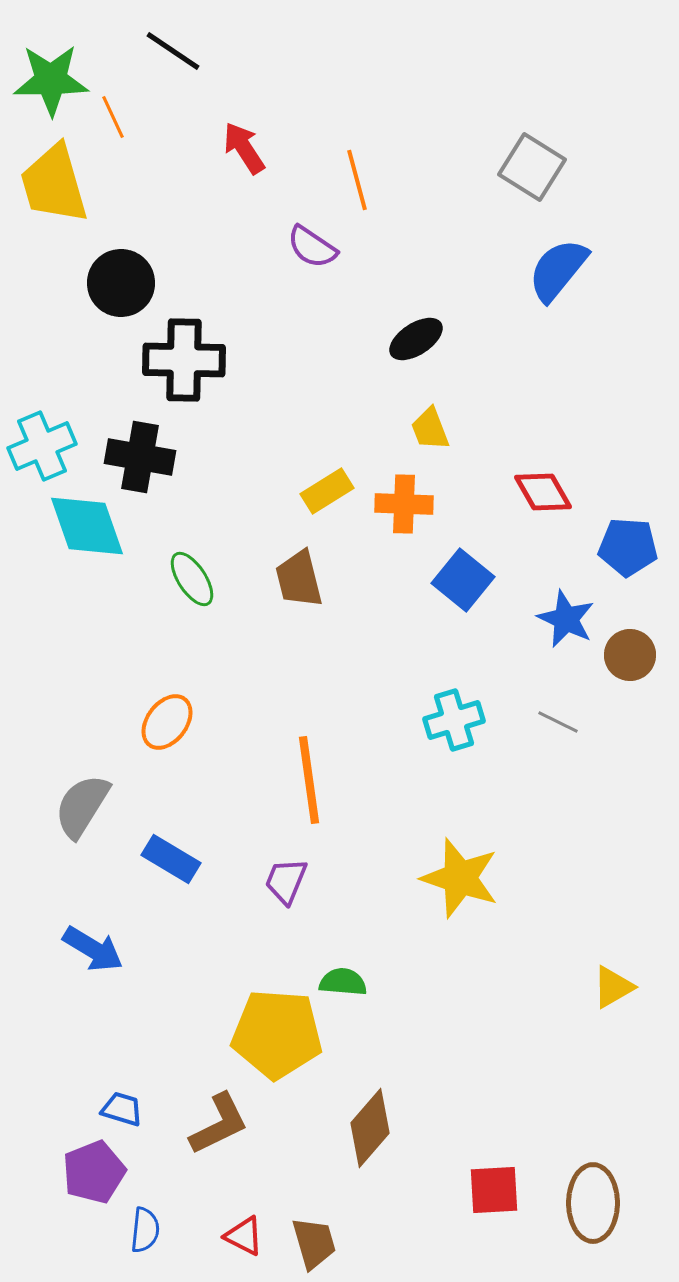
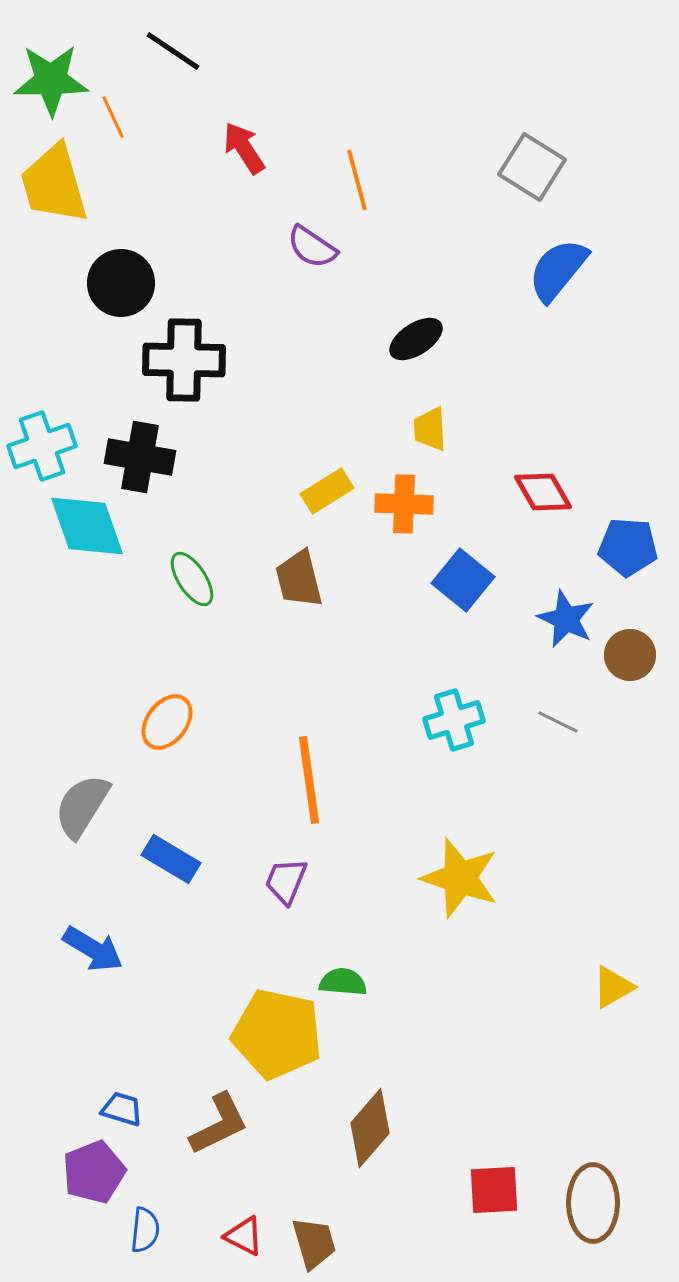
yellow trapezoid at (430, 429): rotated 18 degrees clockwise
cyan cross at (42, 446): rotated 4 degrees clockwise
yellow pentagon at (277, 1034): rotated 8 degrees clockwise
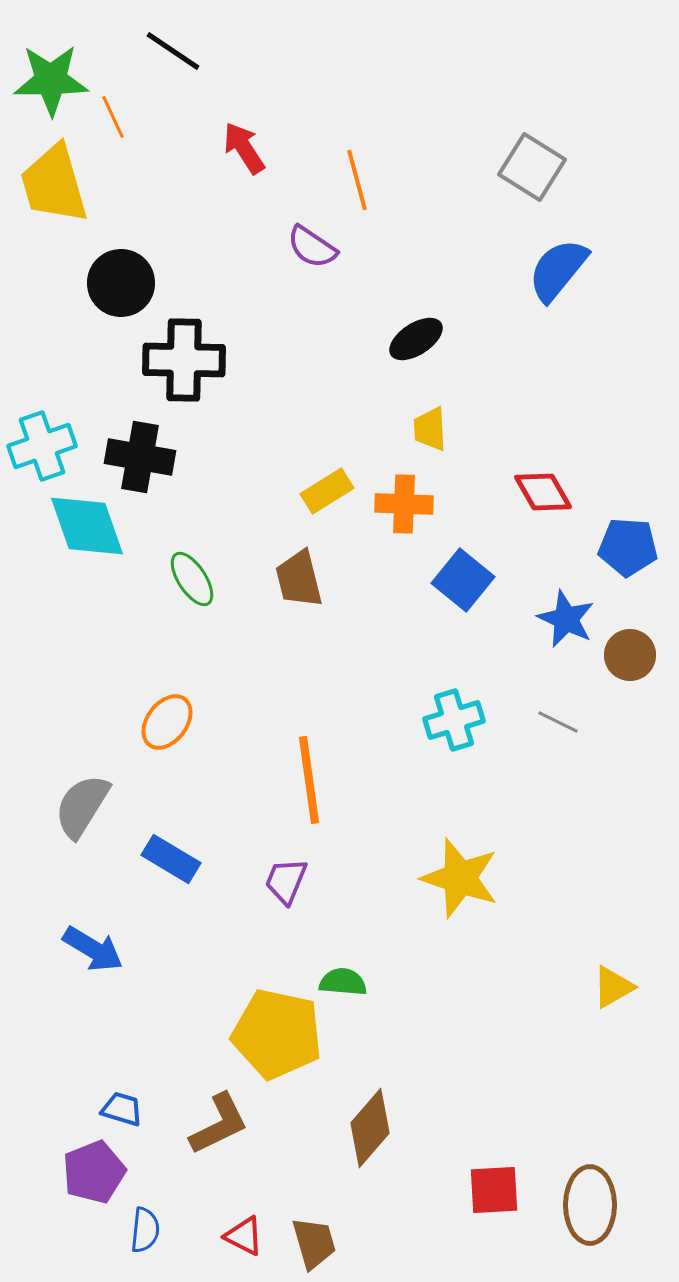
brown ellipse at (593, 1203): moved 3 px left, 2 px down
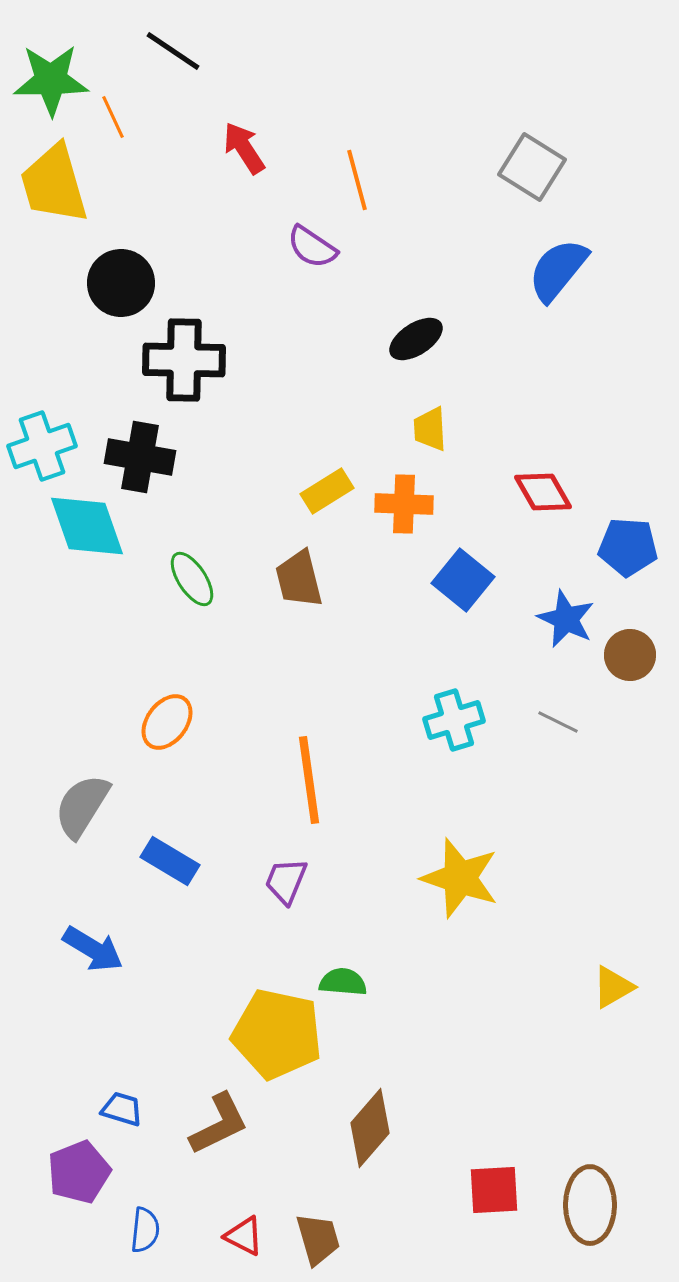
blue rectangle at (171, 859): moved 1 px left, 2 px down
purple pentagon at (94, 1172): moved 15 px left
brown trapezoid at (314, 1243): moved 4 px right, 4 px up
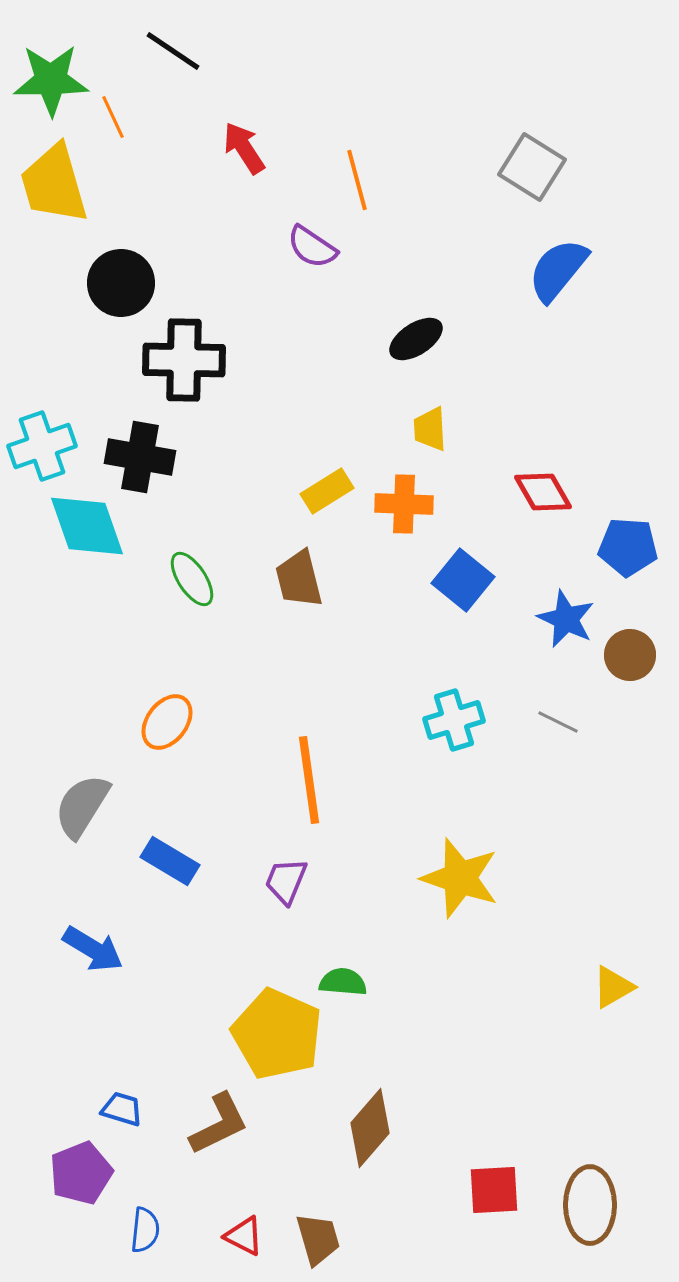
yellow pentagon at (277, 1034): rotated 12 degrees clockwise
purple pentagon at (79, 1172): moved 2 px right, 1 px down
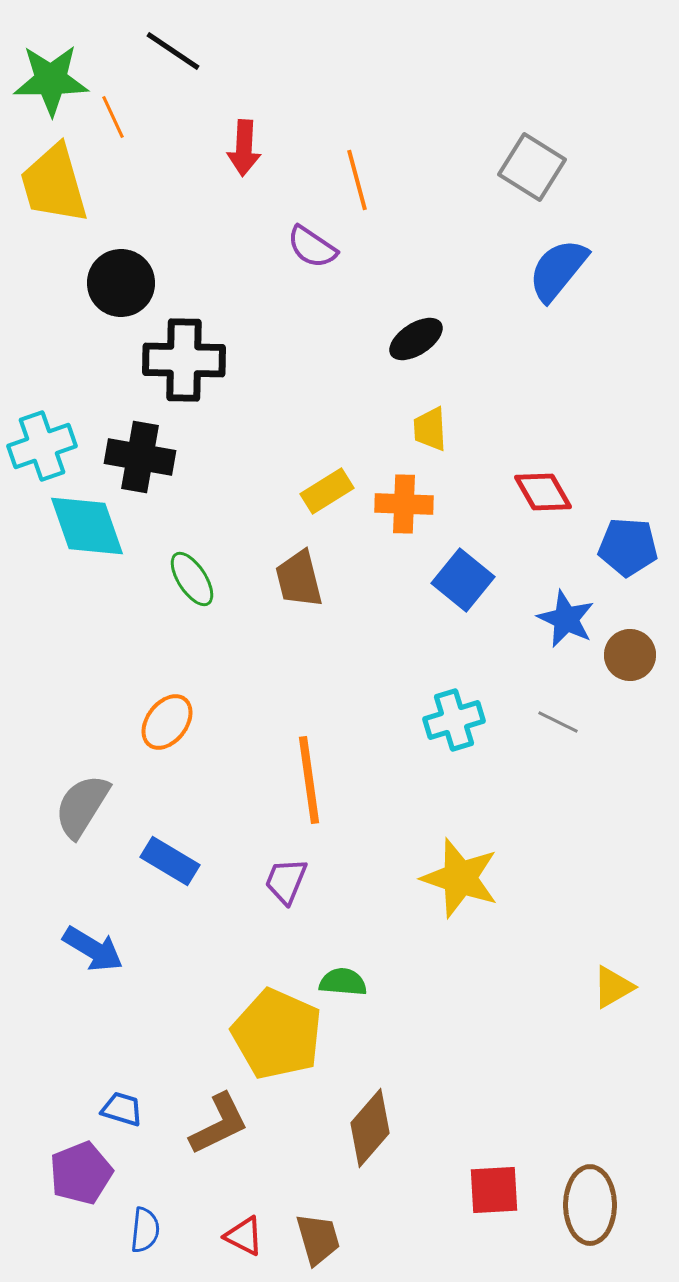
red arrow at (244, 148): rotated 144 degrees counterclockwise
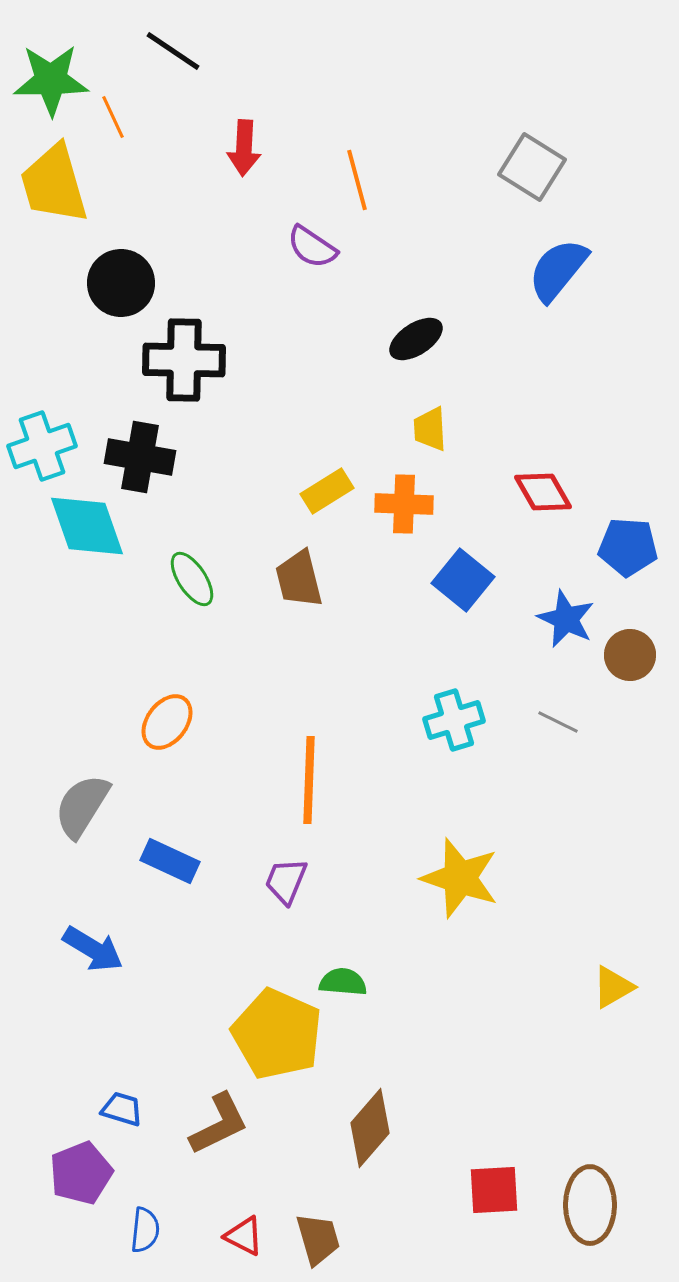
orange line at (309, 780): rotated 10 degrees clockwise
blue rectangle at (170, 861): rotated 6 degrees counterclockwise
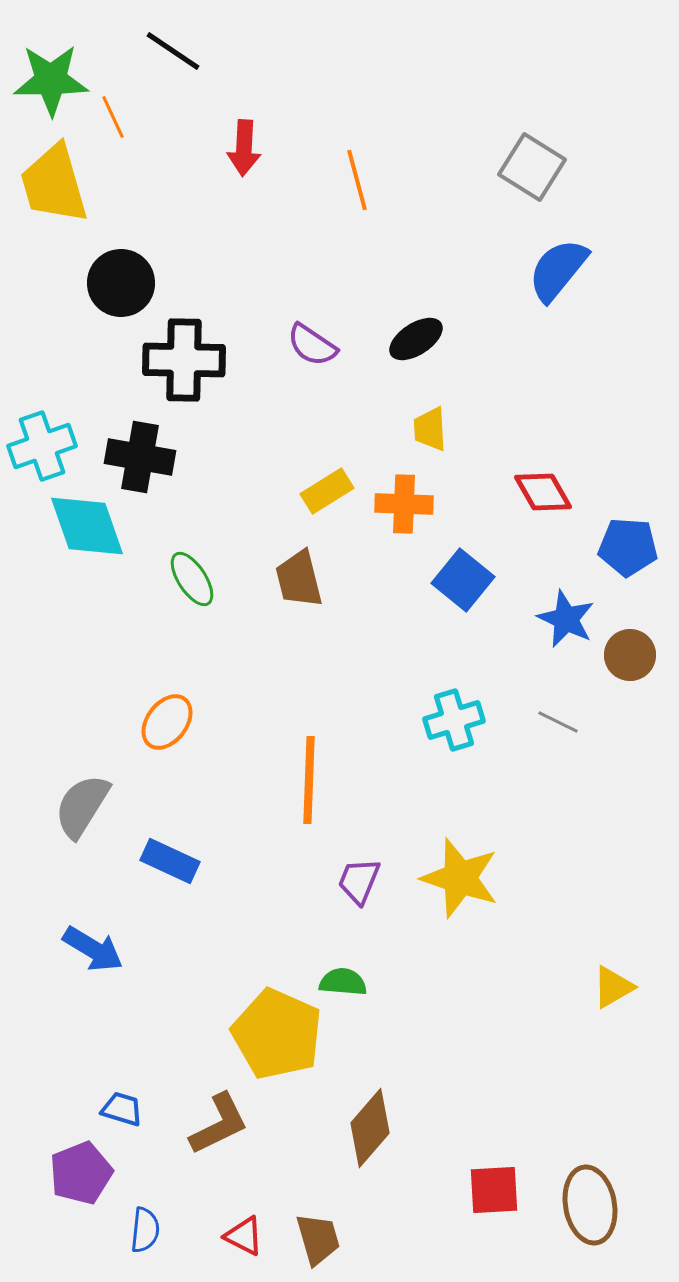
purple semicircle at (312, 247): moved 98 px down
purple trapezoid at (286, 881): moved 73 px right
brown ellipse at (590, 1205): rotated 10 degrees counterclockwise
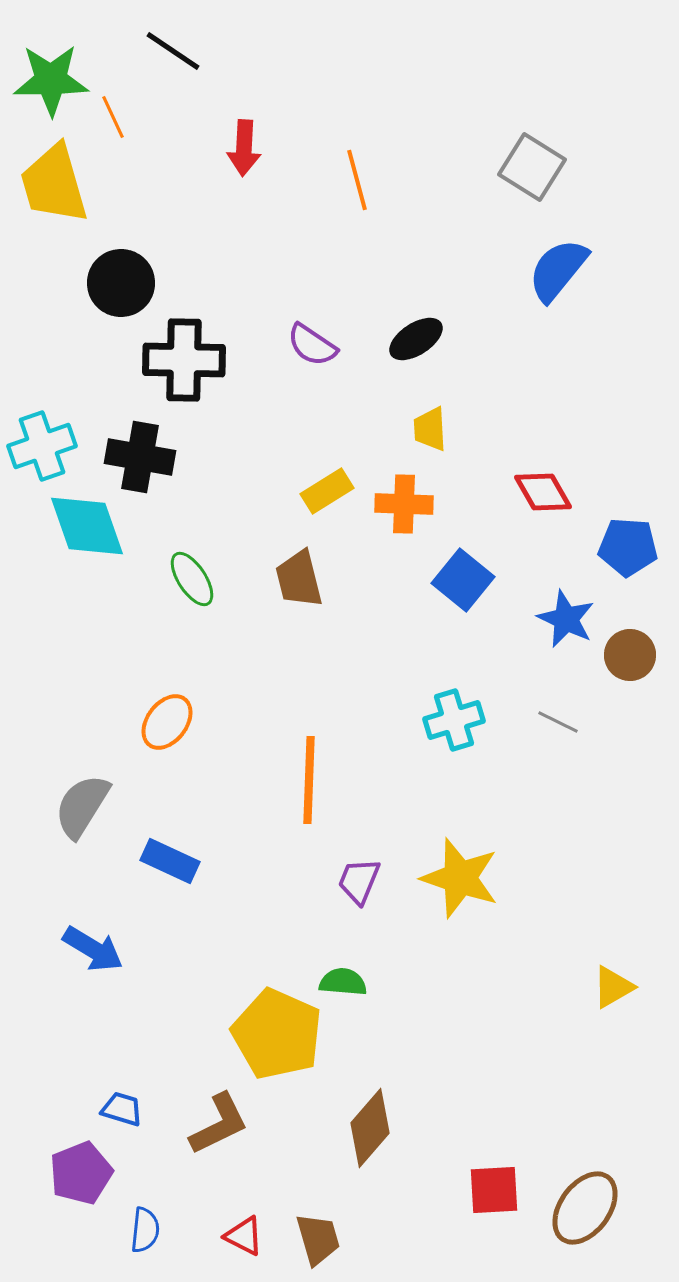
brown ellipse at (590, 1205): moved 5 px left, 3 px down; rotated 46 degrees clockwise
